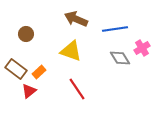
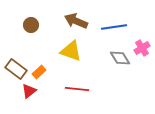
brown arrow: moved 2 px down
blue line: moved 1 px left, 2 px up
brown circle: moved 5 px right, 9 px up
red line: rotated 50 degrees counterclockwise
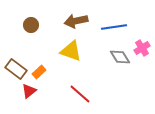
brown arrow: rotated 35 degrees counterclockwise
gray diamond: moved 1 px up
red line: moved 3 px right, 5 px down; rotated 35 degrees clockwise
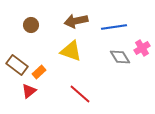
brown rectangle: moved 1 px right, 4 px up
